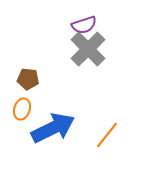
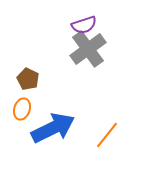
gray cross: rotated 9 degrees clockwise
brown pentagon: rotated 20 degrees clockwise
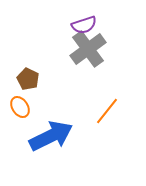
orange ellipse: moved 2 px left, 2 px up; rotated 50 degrees counterclockwise
blue arrow: moved 2 px left, 8 px down
orange line: moved 24 px up
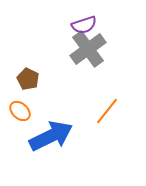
orange ellipse: moved 4 px down; rotated 15 degrees counterclockwise
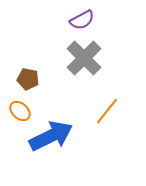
purple semicircle: moved 2 px left, 5 px up; rotated 10 degrees counterclockwise
gray cross: moved 4 px left, 9 px down; rotated 9 degrees counterclockwise
brown pentagon: rotated 15 degrees counterclockwise
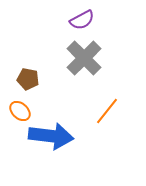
blue arrow: rotated 33 degrees clockwise
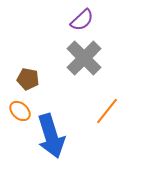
purple semicircle: rotated 15 degrees counterclockwise
blue arrow: rotated 66 degrees clockwise
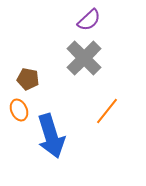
purple semicircle: moved 7 px right
orange ellipse: moved 1 px left, 1 px up; rotated 25 degrees clockwise
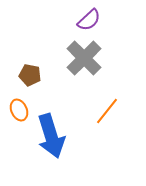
brown pentagon: moved 2 px right, 4 px up
